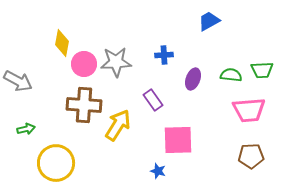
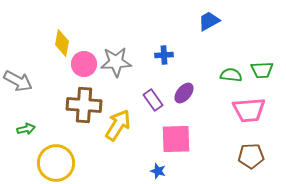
purple ellipse: moved 9 px left, 14 px down; rotated 20 degrees clockwise
pink square: moved 2 px left, 1 px up
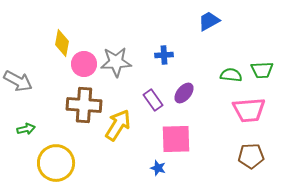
blue star: moved 3 px up
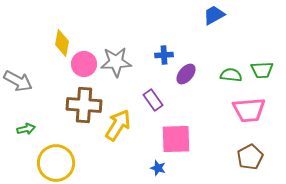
blue trapezoid: moved 5 px right, 6 px up
purple ellipse: moved 2 px right, 19 px up
brown pentagon: moved 1 px left, 1 px down; rotated 25 degrees counterclockwise
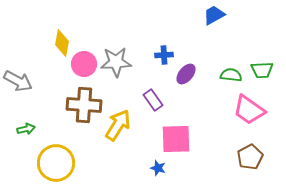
pink trapezoid: rotated 40 degrees clockwise
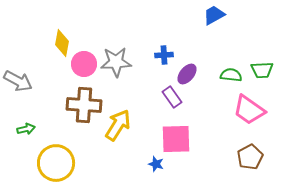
purple ellipse: moved 1 px right
purple rectangle: moved 19 px right, 3 px up
blue star: moved 2 px left, 4 px up
